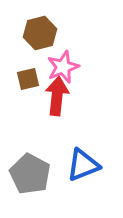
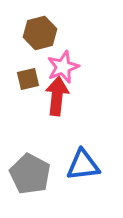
blue triangle: rotated 15 degrees clockwise
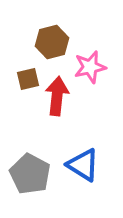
brown hexagon: moved 12 px right, 9 px down
pink star: moved 27 px right; rotated 8 degrees clockwise
blue triangle: rotated 39 degrees clockwise
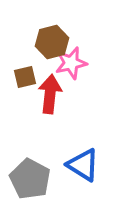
pink star: moved 19 px left, 4 px up
brown square: moved 3 px left, 2 px up
red arrow: moved 7 px left, 2 px up
gray pentagon: moved 5 px down
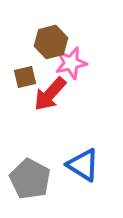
brown hexagon: moved 1 px left
red arrow: rotated 144 degrees counterclockwise
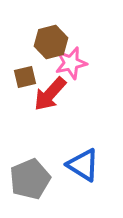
gray pentagon: rotated 21 degrees clockwise
